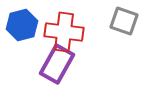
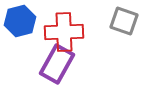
blue hexagon: moved 2 px left, 4 px up
red cross: rotated 9 degrees counterclockwise
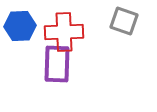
blue hexagon: moved 5 px down; rotated 12 degrees clockwise
purple rectangle: rotated 27 degrees counterclockwise
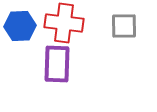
gray square: moved 5 px down; rotated 20 degrees counterclockwise
red cross: moved 9 px up; rotated 9 degrees clockwise
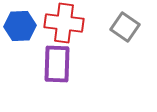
gray square: moved 1 px right, 1 px down; rotated 36 degrees clockwise
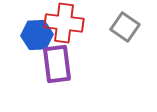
blue hexagon: moved 17 px right, 9 px down
purple rectangle: rotated 9 degrees counterclockwise
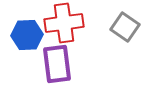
red cross: rotated 15 degrees counterclockwise
blue hexagon: moved 10 px left
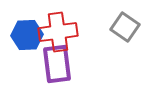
red cross: moved 6 px left, 9 px down
